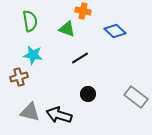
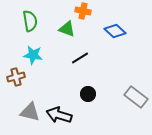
brown cross: moved 3 px left
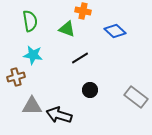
black circle: moved 2 px right, 4 px up
gray triangle: moved 2 px right, 6 px up; rotated 15 degrees counterclockwise
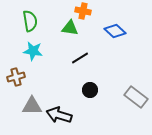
green triangle: moved 3 px right, 1 px up; rotated 12 degrees counterclockwise
cyan star: moved 4 px up
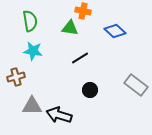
gray rectangle: moved 12 px up
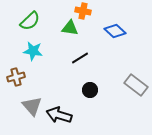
green semicircle: rotated 55 degrees clockwise
gray triangle: rotated 50 degrees clockwise
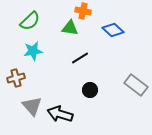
blue diamond: moved 2 px left, 1 px up
cyan star: rotated 18 degrees counterclockwise
brown cross: moved 1 px down
black arrow: moved 1 px right, 1 px up
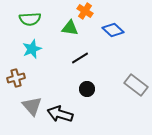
orange cross: moved 2 px right; rotated 21 degrees clockwise
green semicircle: moved 2 px up; rotated 40 degrees clockwise
cyan star: moved 1 px left, 2 px up; rotated 12 degrees counterclockwise
black circle: moved 3 px left, 1 px up
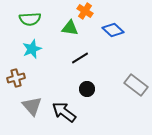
black arrow: moved 4 px right, 2 px up; rotated 20 degrees clockwise
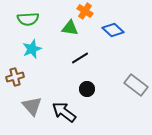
green semicircle: moved 2 px left
brown cross: moved 1 px left, 1 px up
